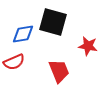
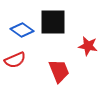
black square: rotated 16 degrees counterclockwise
blue diamond: moved 1 px left, 4 px up; rotated 45 degrees clockwise
red semicircle: moved 1 px right, 2 px up
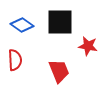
black square: moved 7 px right
blue diamond: moved 5 px up
red semicircle: rotated 70 degrees counterclockwise
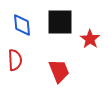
blue diamond: rotated 50 degrees clockwise
red star: moved 2 px right, 7 px up; rotated 24 degrees clockwise
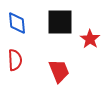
blue diamond: moved 5 px left, 2 px up
